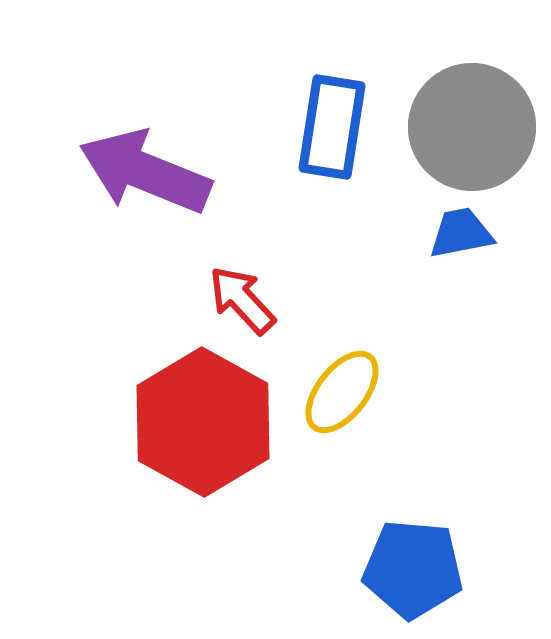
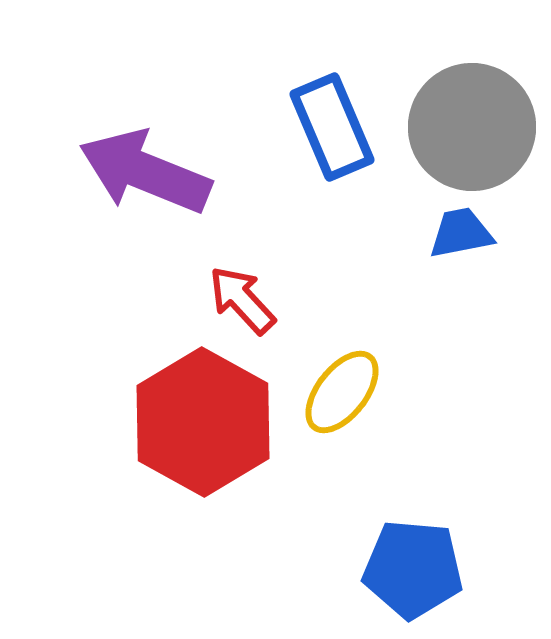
blue rectangle: rotated 32 degrees counterclockwise
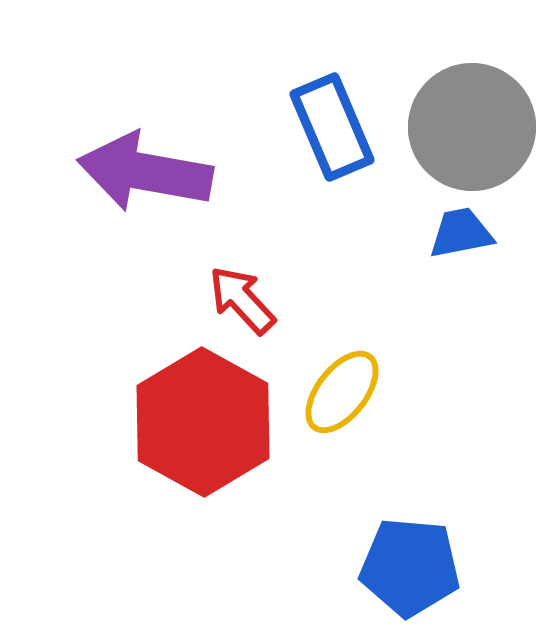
purple arrow: rotated 12 degrees counterclockwise
blue pentagon: moved 3 px left, 2 px up
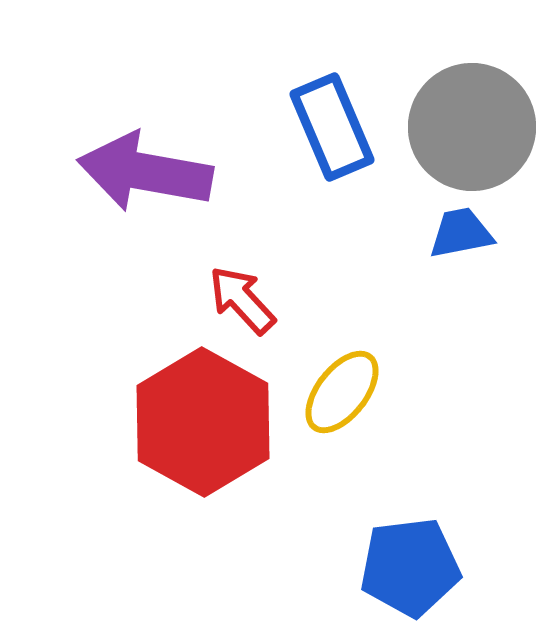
blue pentagon: rotated 12 degrees counterclockwise
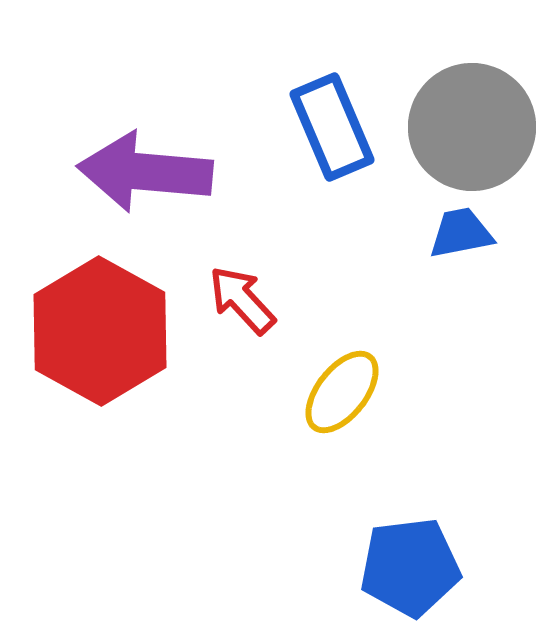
purple arrow: rotated 5 degrees counterclockwise
red hexagon: moved 103 px left, 91 px up
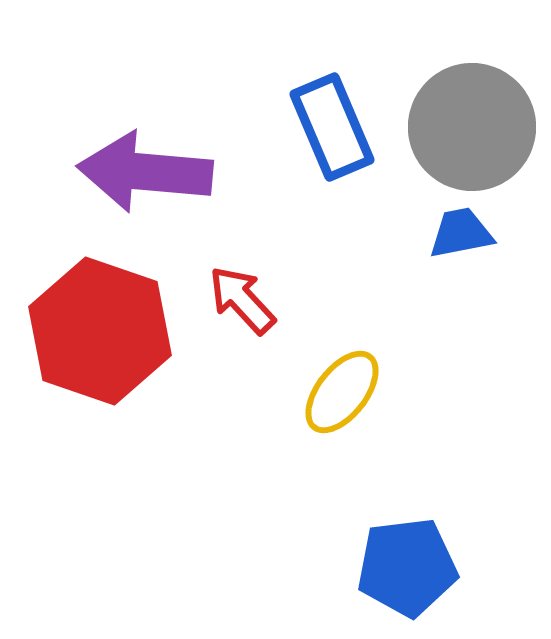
red hexagon: rotated 10 degrees counterclockwise
blue pentagon: moved 3 px left
